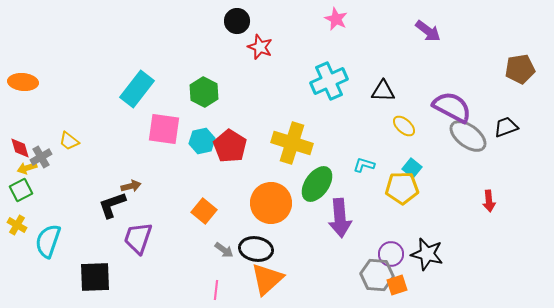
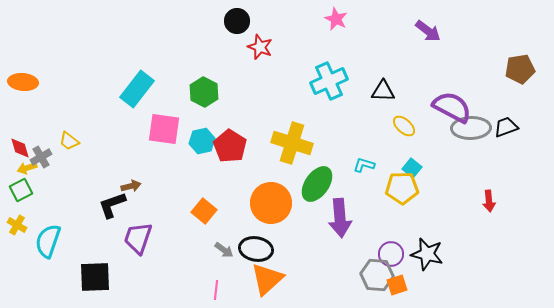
gray ellipse at (468, 136): moved 3 px right, 8 px up; rotated 39 degrees counterclockwise
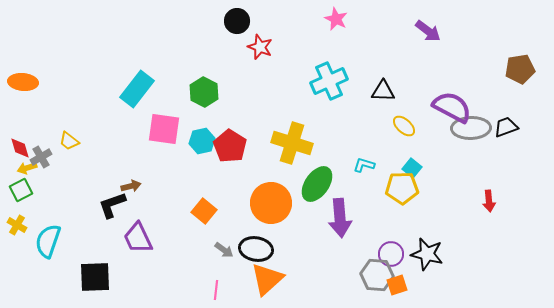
purple trapezoid at (138, 238): rotated 44 degrees counterclockwise
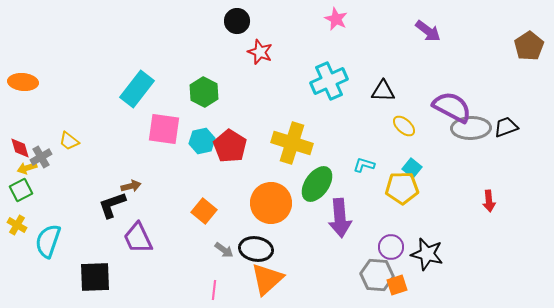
red star at (260, 47): moved 5 px down
brown pentagon at (520, 69): moved 9 px right, 23 px up; rotated 24 degrees counterclockwise
purple circle at (391, 254): moved 7 px up
pink line at (216, 290): moved 2 px left
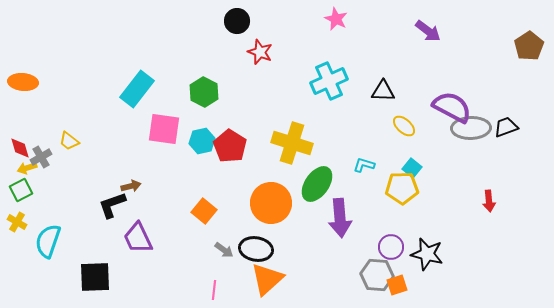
yellow cross at (17, 225): moved 3 px up
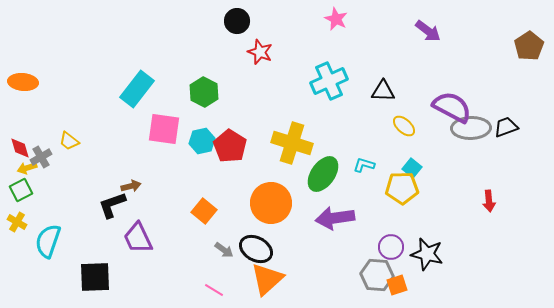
green ellipse at (317, 184): moved 6 px right, 10 px up
purple arrow at (340, 218): moved 5 px left; rotated 87 degrees clockwise
black ellipse at (256, 249): rotated 20 degrees clockwise
pink line at (214, 290): rotated 66 degrees counterclockwise
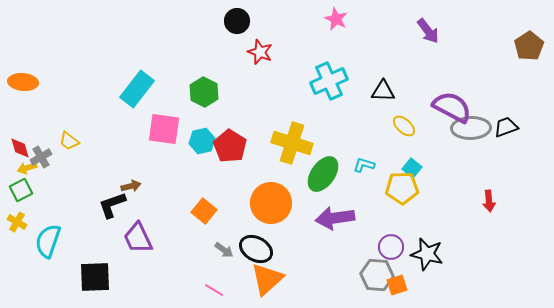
purple arrow at (428, 31): rotated 16 degrees clockwise
